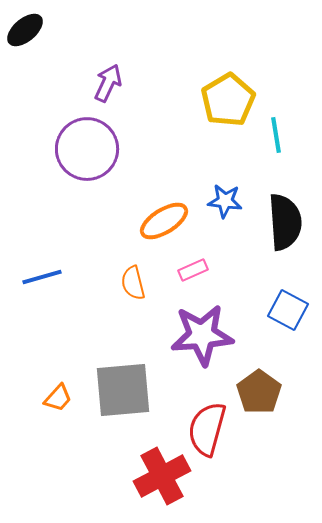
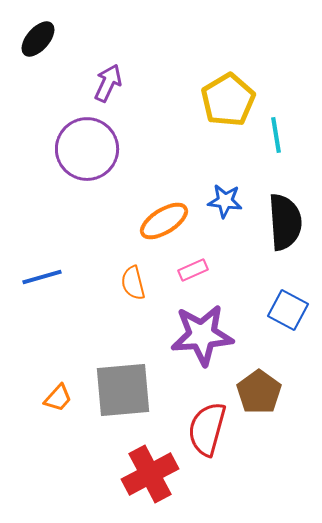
black ellipse: moved 13 px right, 9 px down; rotated 9 degrees counterclockwise
red cross: moved 12 px left, 2 px up
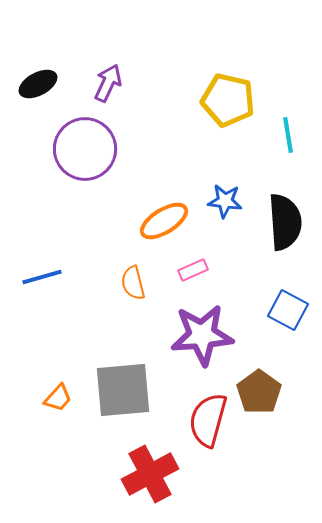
black ellipse: moved 45 px down; rotated 21 degrees clockwise
yellow pentagon: rotated 28 degrees counterclockwise
cyan line: moved 12 px right
purple circle: moved 2 px left
red semicircle: moved 1 px right, 9 px up
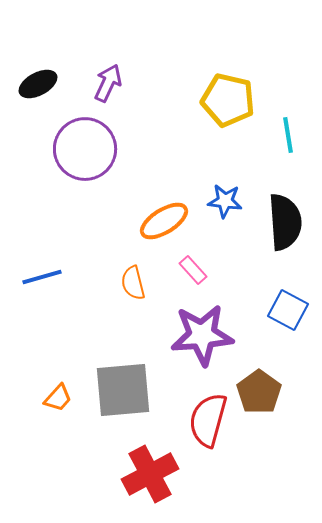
pink rectangle: rotated 72 degrees clockwise
